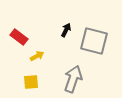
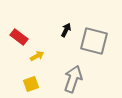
yellow square: moved 2 px down; rotated 14 degrees counterclockwise
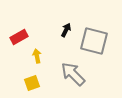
red rectangle: rotated 66 degrees counterclockwise
yellow arrow: rotated 72 degrees counterclockwise
gray arrow: moved 5 px up; rotated 64 degrees counterclockwise
yellow square: moved 1 px right, 1 px up
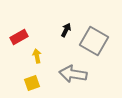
gray square: rotated 16 degrees clockwise
gray arrow: rotated 36 degrees counterclockwise
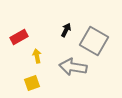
gray arrow: moved 7 px up
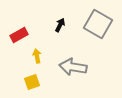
black arrow: moved 6 px left, 5 px up
red rectangle: moved 2 px up
gray square: moved 4 px right, 17 px up
yellow square: moved 1 px up
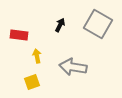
red rectangle: rotated 36 degrees clockwise
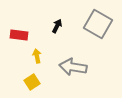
black arrow: moved 3 px left, 1 px down
yellow square: rotated 14 degrees counterclockwise
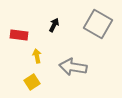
black arrow: moved 3 px left, 1 px up
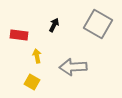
gray arrow: rotated 12 degrees counterclockwise
yellow square: rotated 28 degrees counterclockwise
